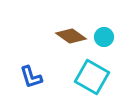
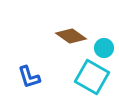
cyan circle: moved 11 px down
blue L-shape: moved 2 px left
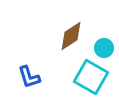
brown diamond: rotated 68 degrees counterclockwise
cyan square: moved 1 px left
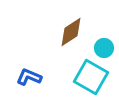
brown diamond: moved 4 px up
blue L-shape: rotated 130 degrees clockwise
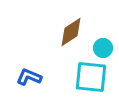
cyan circle: moved 1 px left
cyan square: rotated 24 degrees counterclockwise
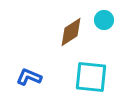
cyan circle: moved 1 px right, 28 px up
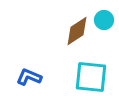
brown diamond: moved 6 px right, 1 px up
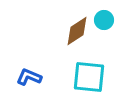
cyan square: moved 2 px left
